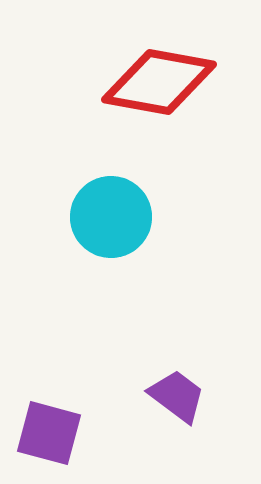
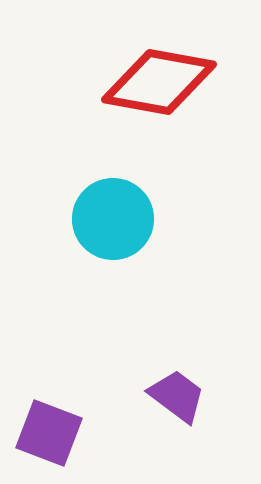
cyan circle: moved 2 px right, 2 px down
purple square: rotated 6 degrees clockwise
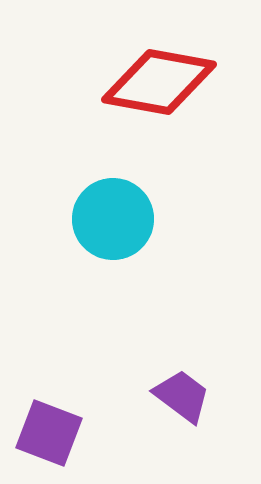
purple trapezoid: moved 5 px right
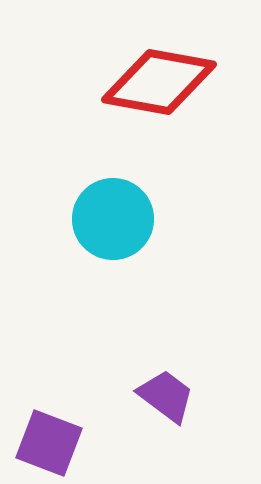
purple trapezoid: moved 16 px left
purple square: moved 10 px down
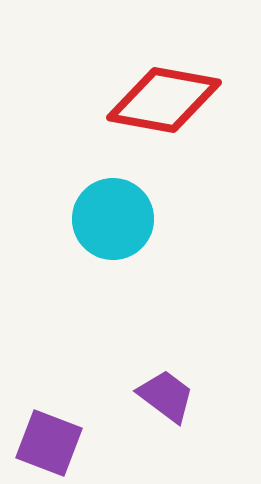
red diamond: moved 5 px right, 18 px down
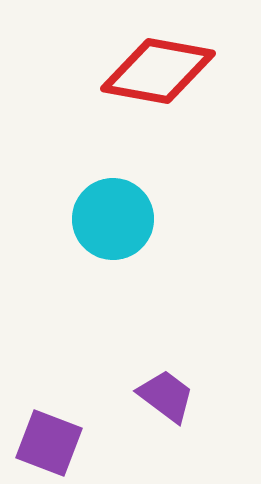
red diamond: moved 6 px left, 29 px up
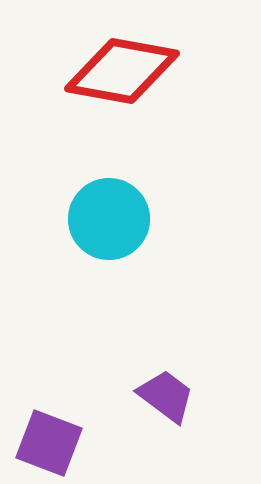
red diamond: moved 36 px left
cyan circle: moved 4 px left
